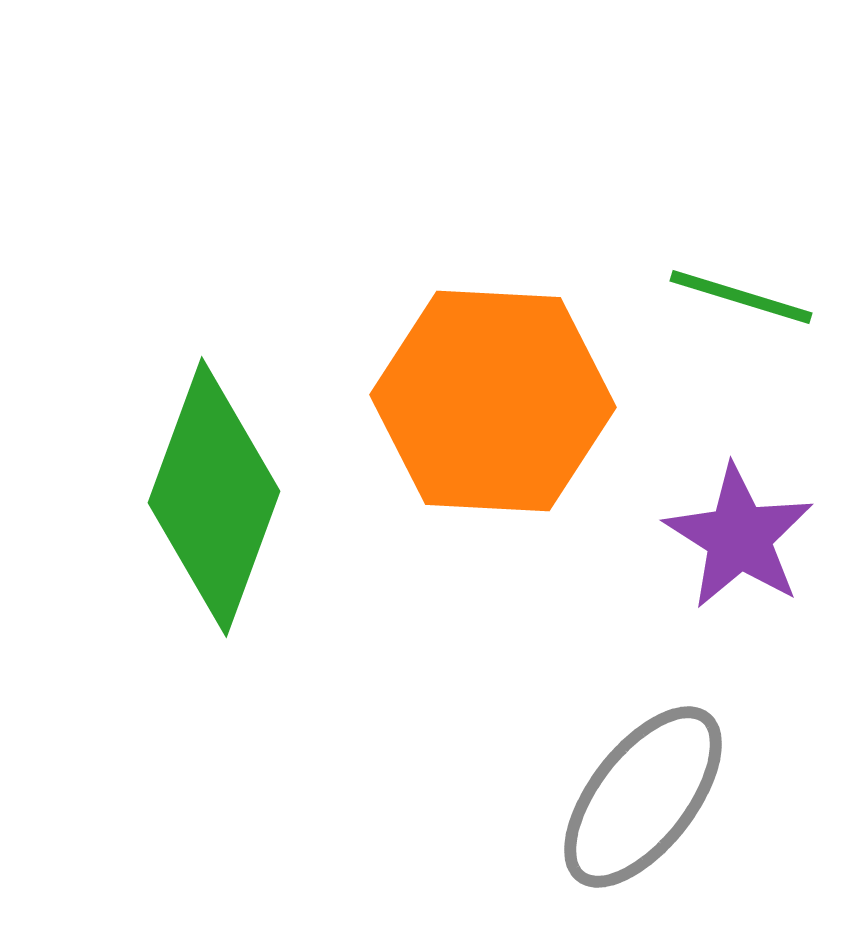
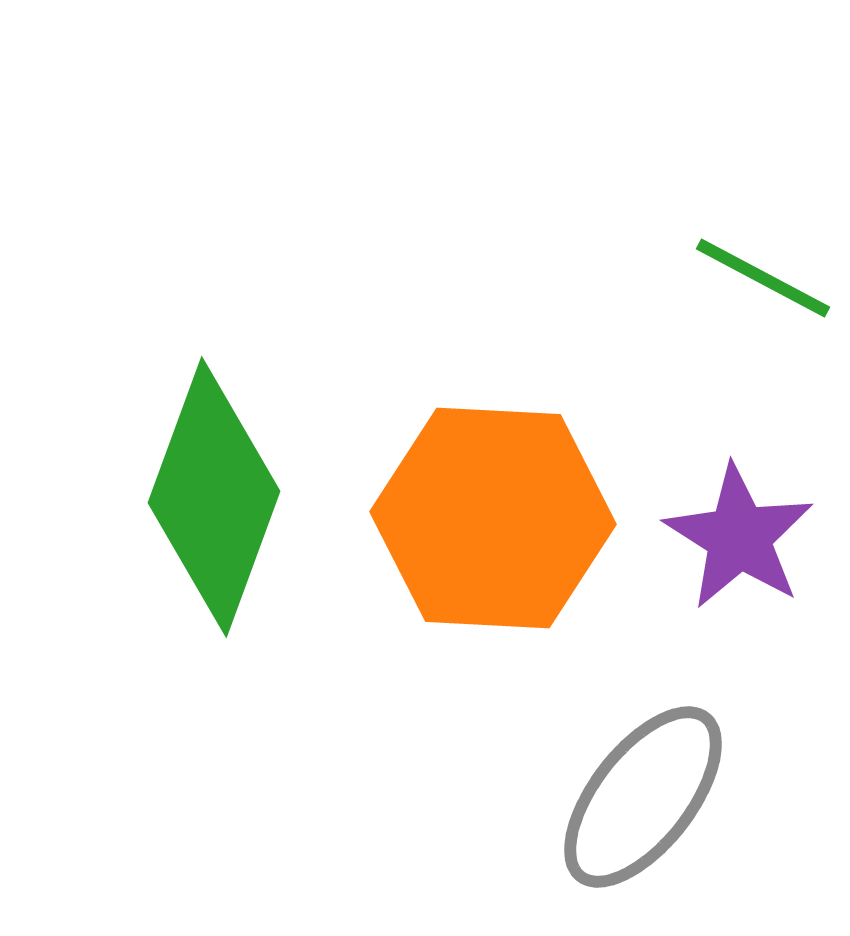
green line: moved 22 px right, 19 px up; rotated 11 degrees clockwise
orange hexagon: moved 117 px down
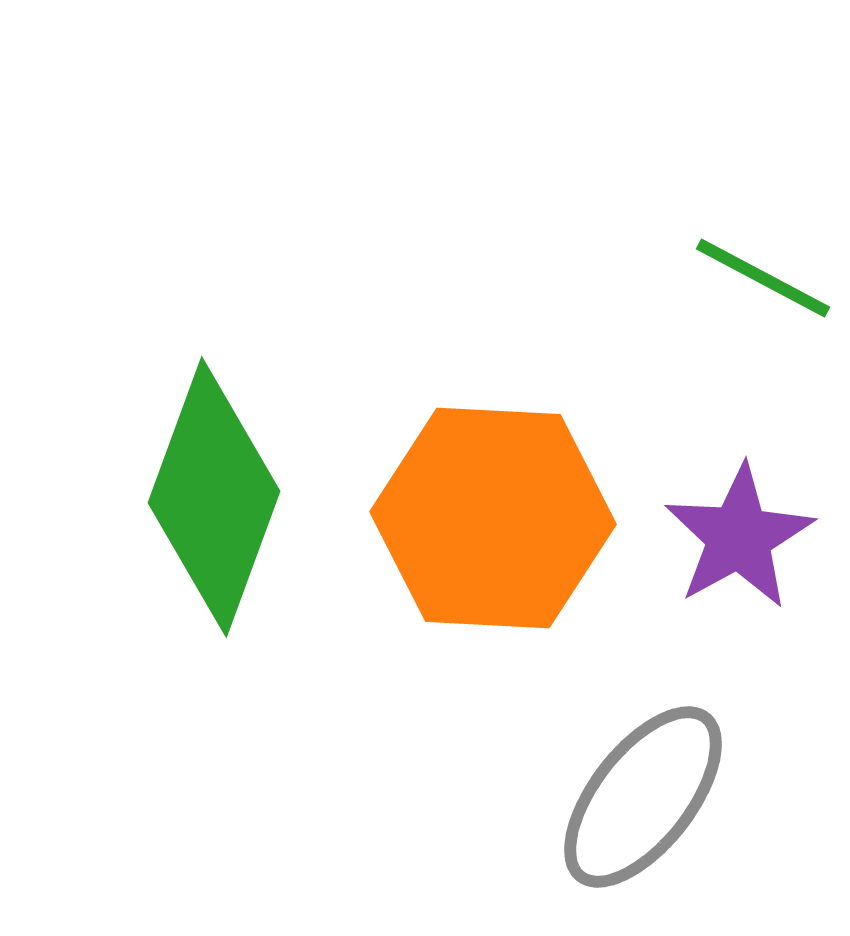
purple star: rotated 11 degrees clockwise
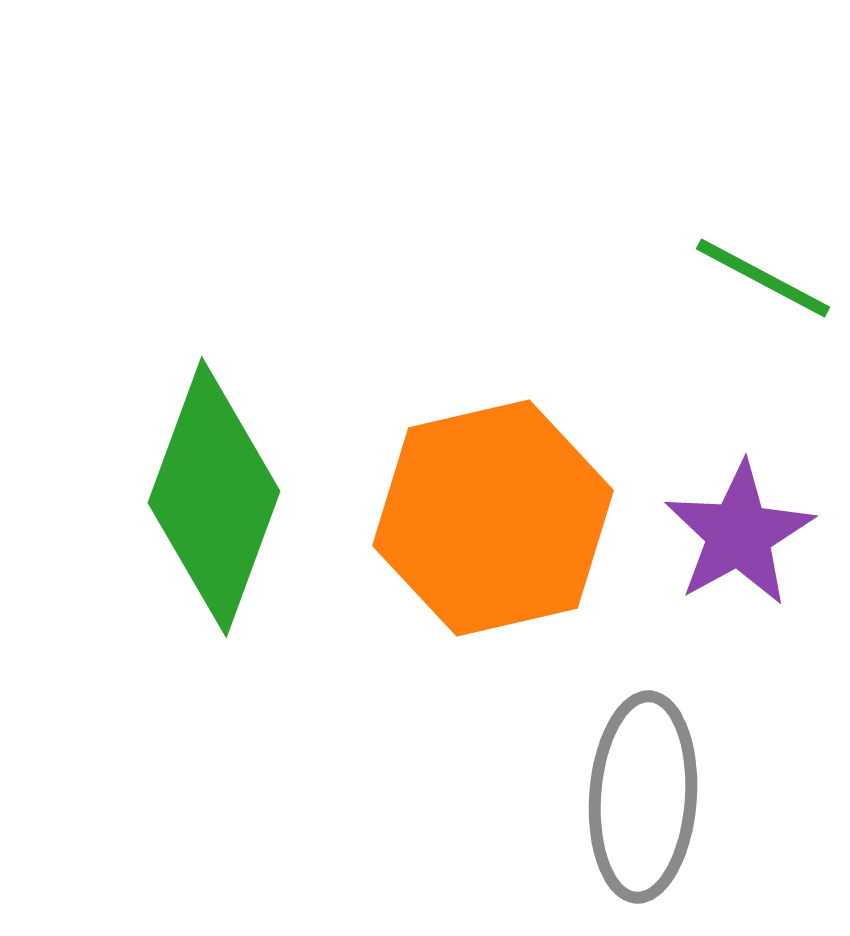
orange hexagon: rotated 16 degrees counterclockwise
purple star: moved 3 px up
gray ellipse: rotated 34 degrees counterclockwise
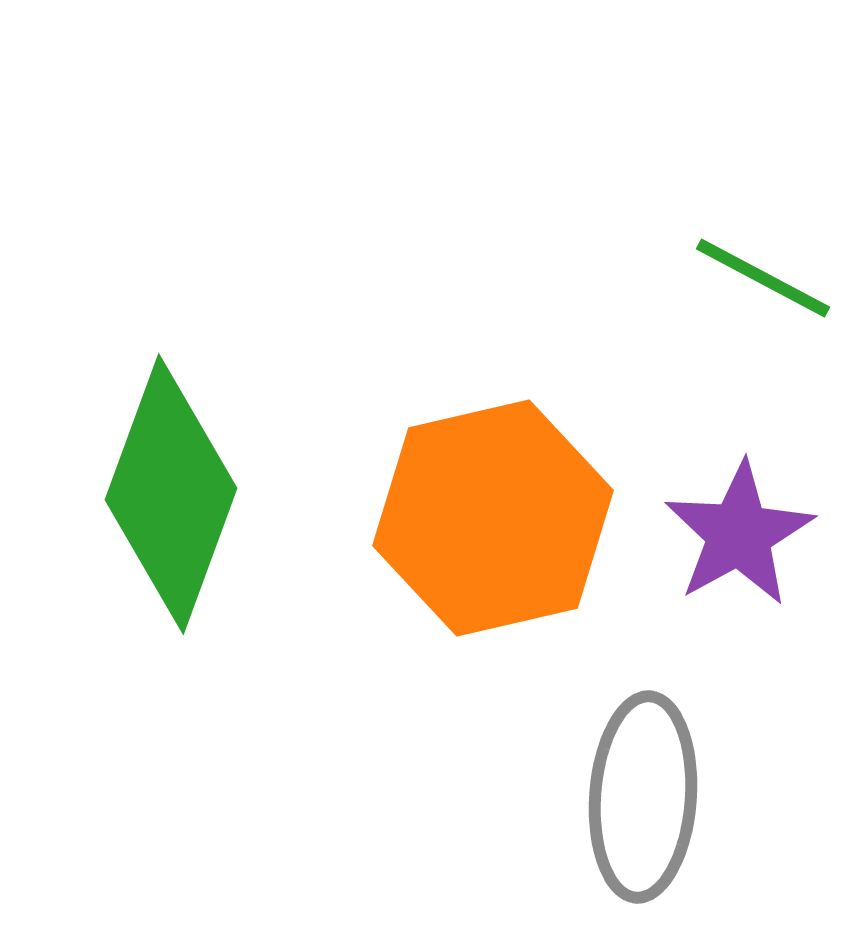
green diamond: moved 43 px left, 3 px up
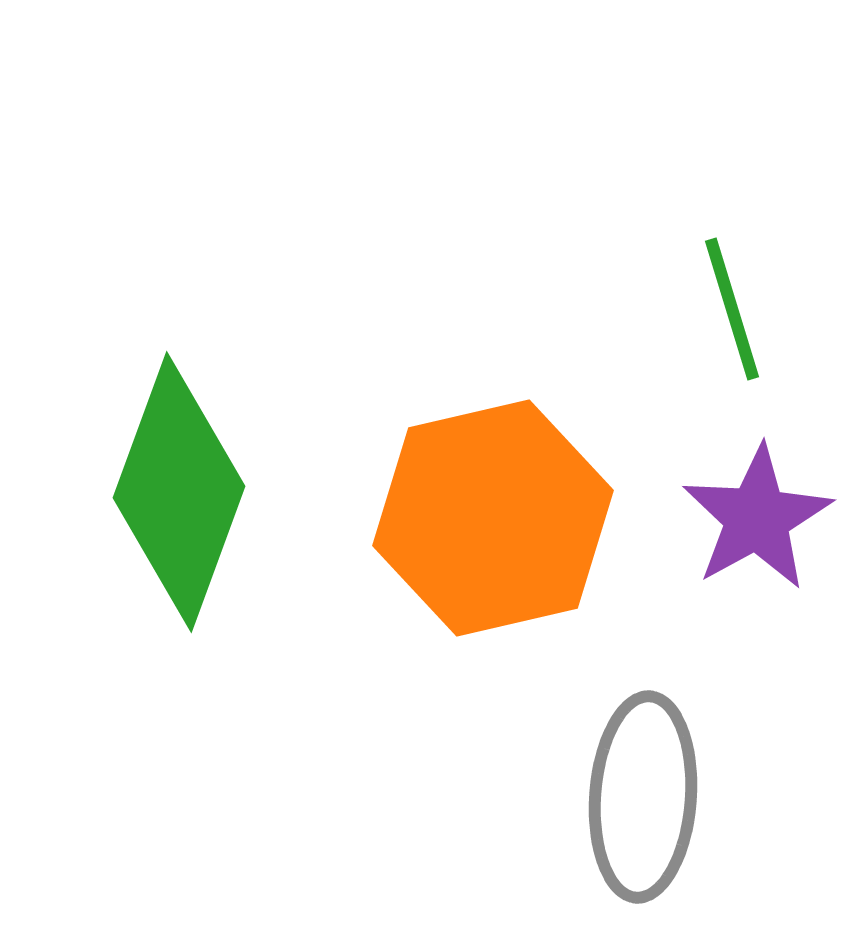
green line: moved 31 px left, 31 px down; rotated 45 degrees clockwise
green diamond: moved 8 px right, 2 px up
purple star: moved 18 px right, 16 px up
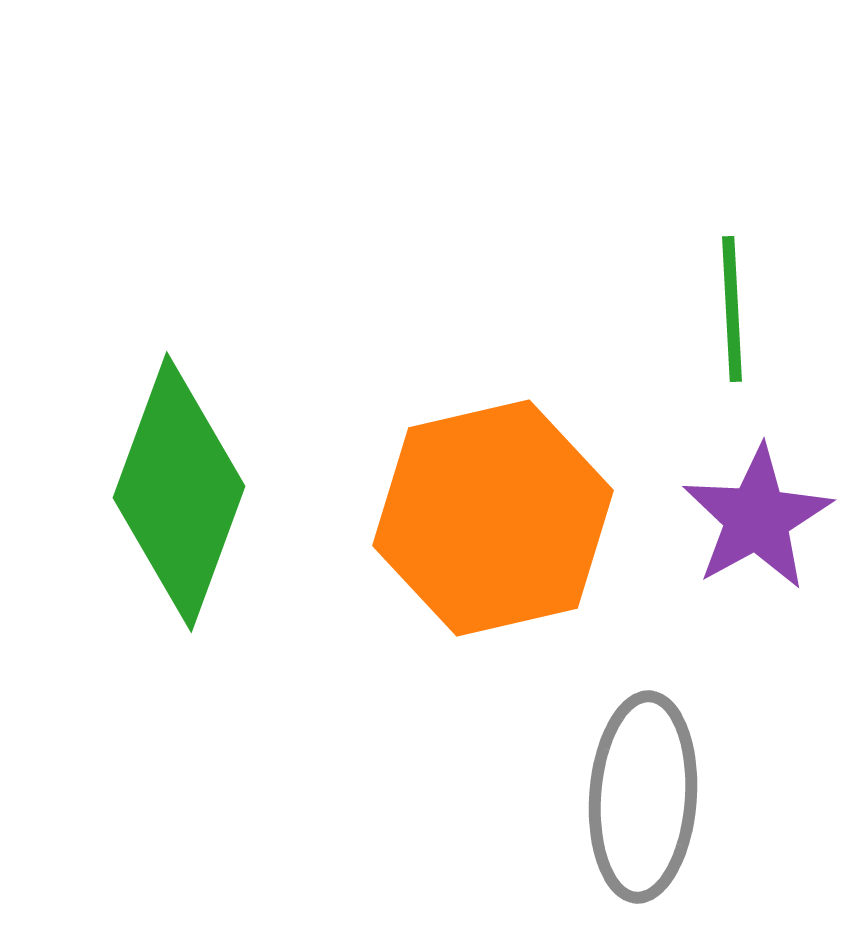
green line: rotated 14 degrees clockwise
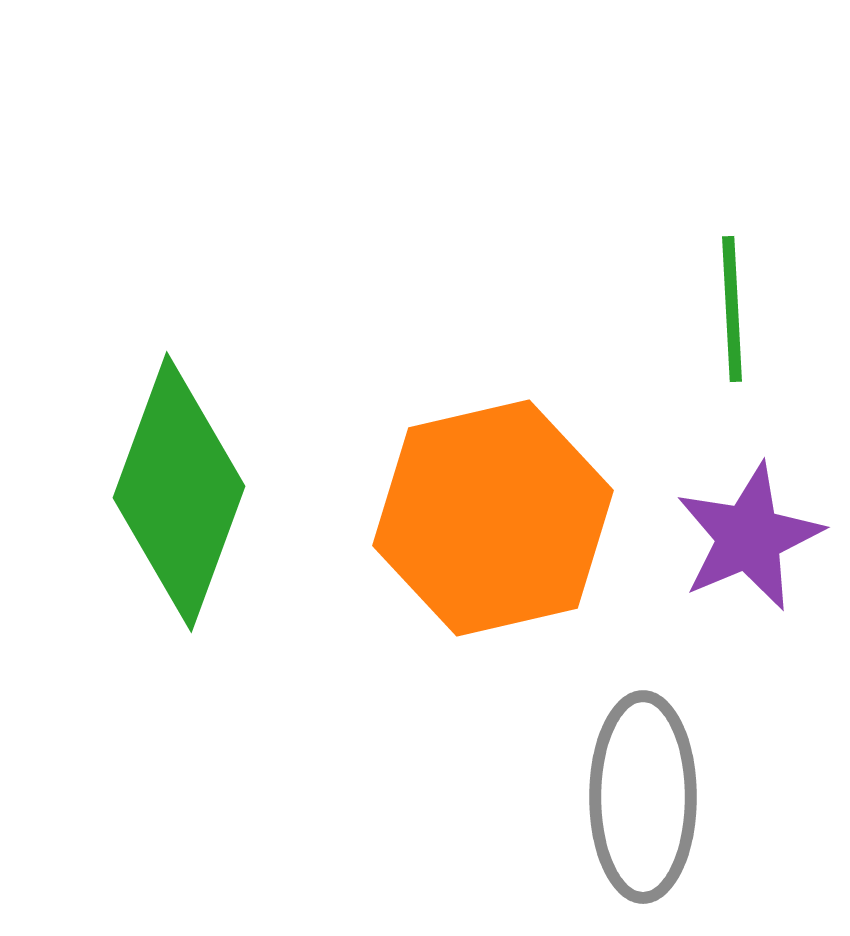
purple star: moved 8 px left, 19 px down; rotated 6 degrees clockwise
gray ellipse: rotated 4 degrees counterclockwise
